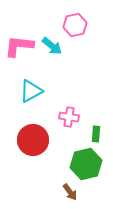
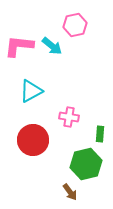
green rectangle: moved 4 px right
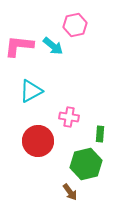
cyan arrow: moved 1 px right
red circle: moved 5 px right, 1 px down
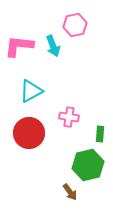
cyan arrow: rotated 30 degrees clockwise
red circle: moved 9 px left, 8 px up
green hexagon: moved 2 px right, 1 px down
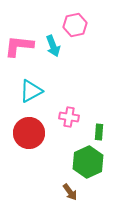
green rectangle: moved 1 px left, 2 px up
green hexagon: moved 3 px up; rotated 12 degrees counterclockwise
